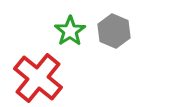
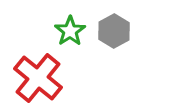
gray hexagon: rotated 8 degrees clockwise
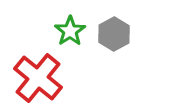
gray hexagon: moved 3 px down
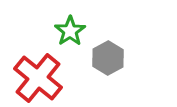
gray hexagon: moved 6 px left, 24 px down
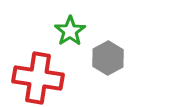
red cross: rotated 30 degrees counterclockwise
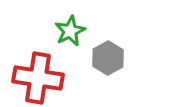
green star: rotated 8 degrees clockwise
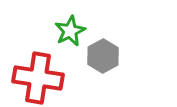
gray hexagon: moved 5 px left, 2 px up
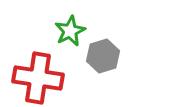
gray hexagon: rotated 12 degrees clockwise
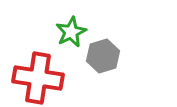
green star: moved 1 px right, 1 px down
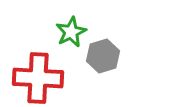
red cross: rotated 6 degrees counterclockwise
